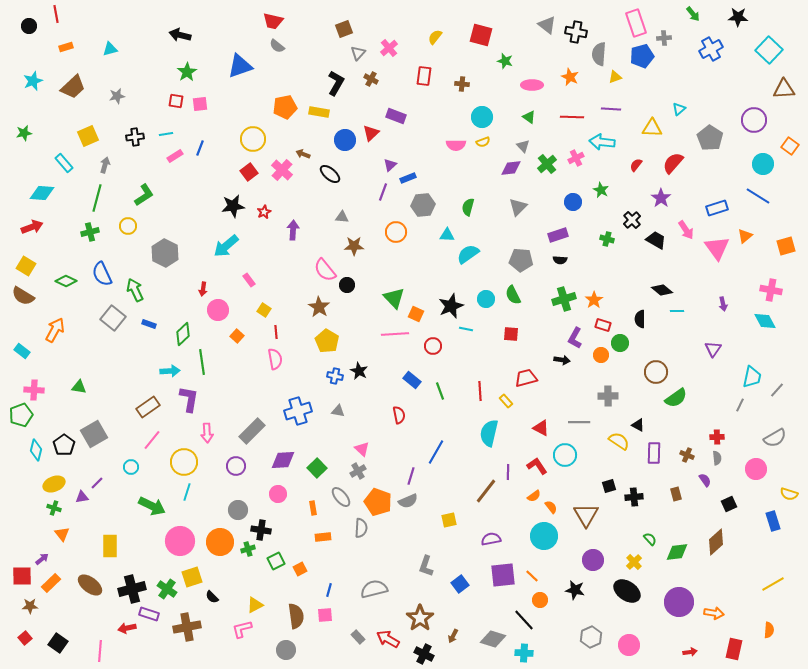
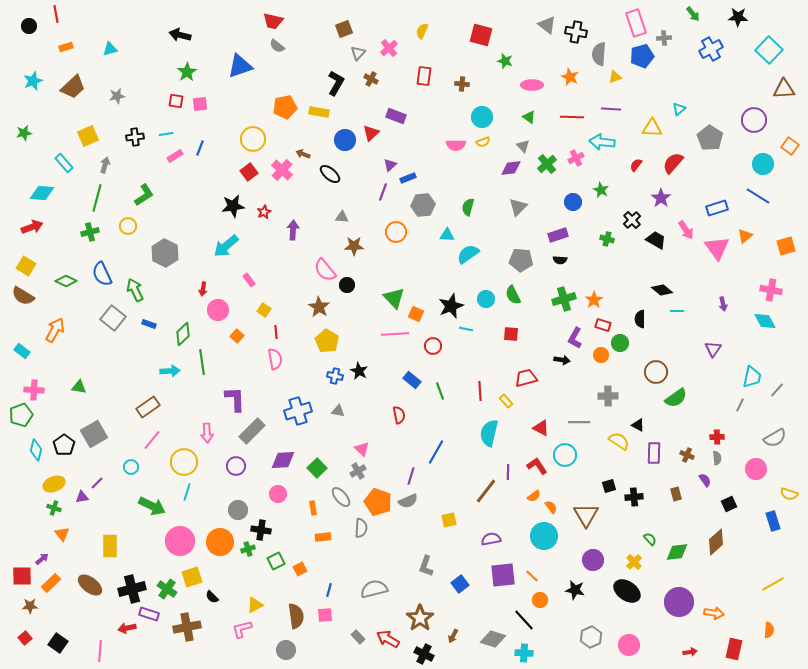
yellow semicircle at (435, 37): moved 13 px left, 6 px up; rotated 14 degrees counterclockwise
purple L-shape at (189, 399): moved 46 px right; rotated 12 degrees counterclockwise
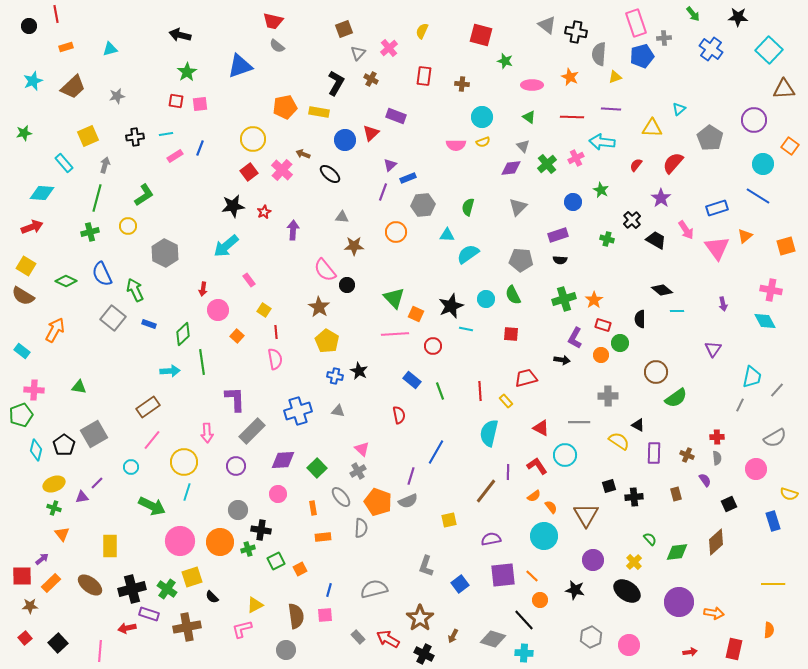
blue cross at (711, 49): rotated 25 degrees counterclockwise
yellow line at (773, 584): rotated 30 degrees clockwise
black square at (58, 643): rotated 12 degrees clockwise
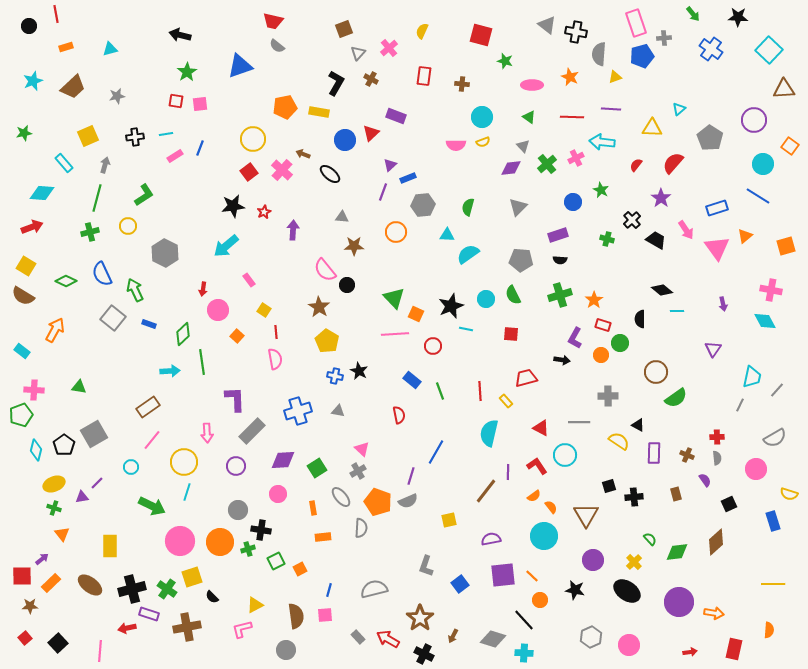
green cross at (564, 299): moved 4 px left, 4 px up
green square at (317, 468): rotated 12 degrees clockwise
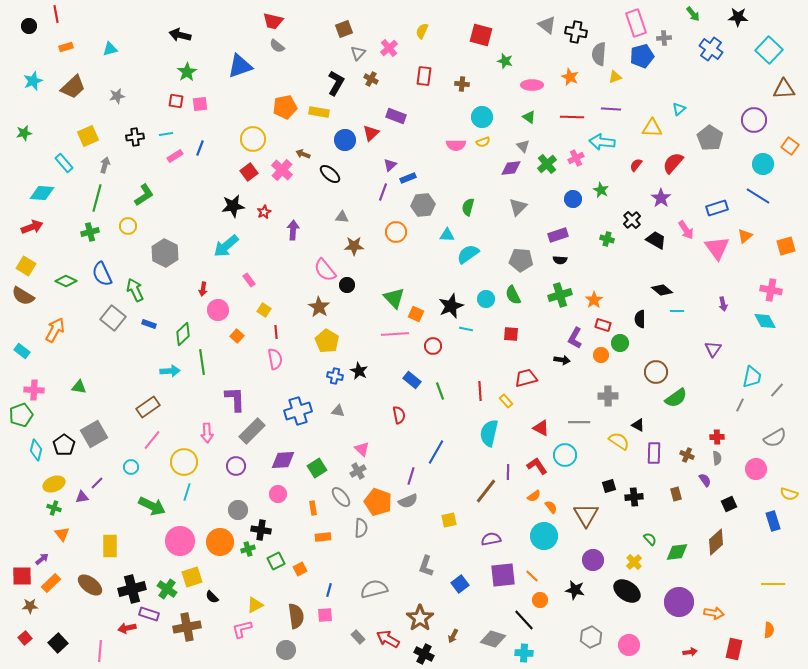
blue circle at (573, 202): moved 3 px up
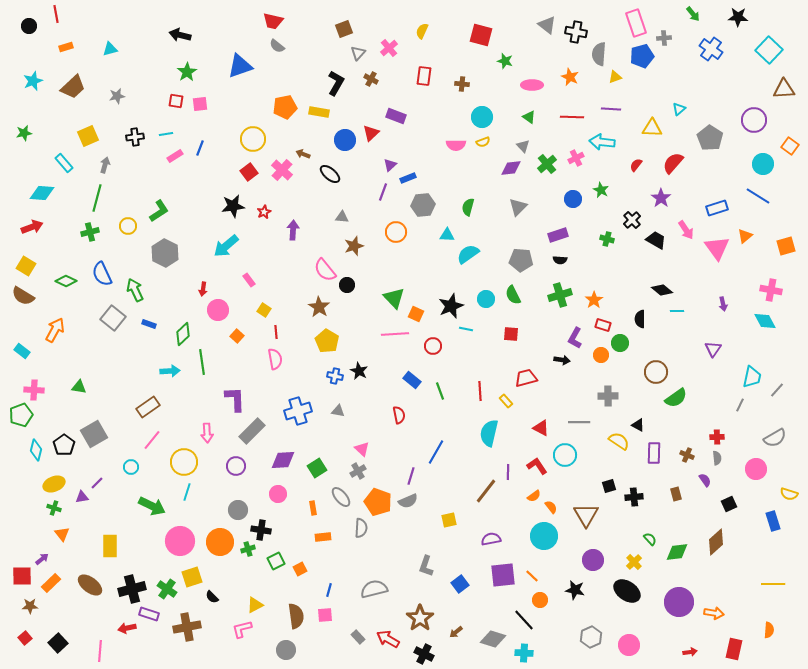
green L-shape at (144, 195): moved 15 px right, 16 px down
brown star at (354, 246): rotated 18 degrees counterclockwise
brown arrow at (453, 636): moved 3 px right, 4 px up; rotated 24 degrees clockwise
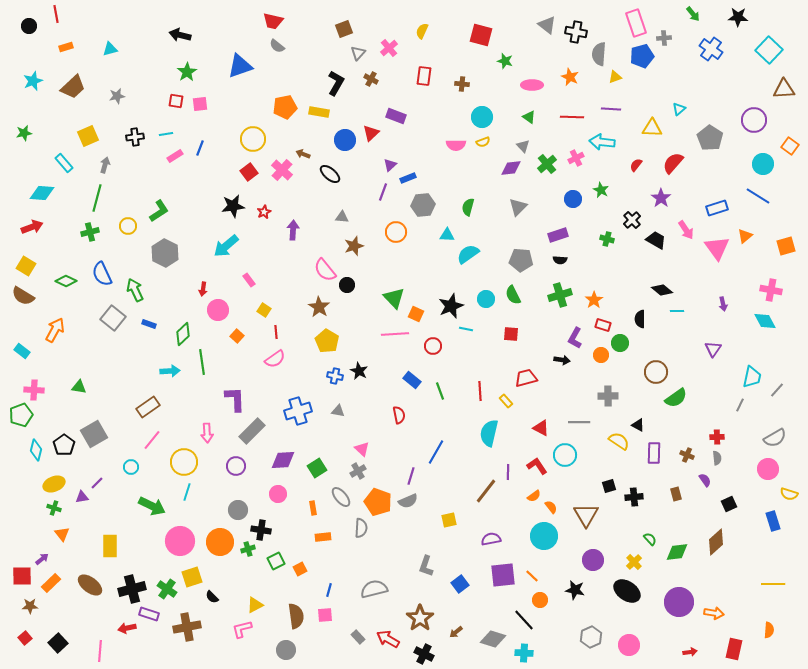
pink semicircle at (275, 359): rotated 65 degrees clockwise
pink circle at (756, 469): moved 12 px right
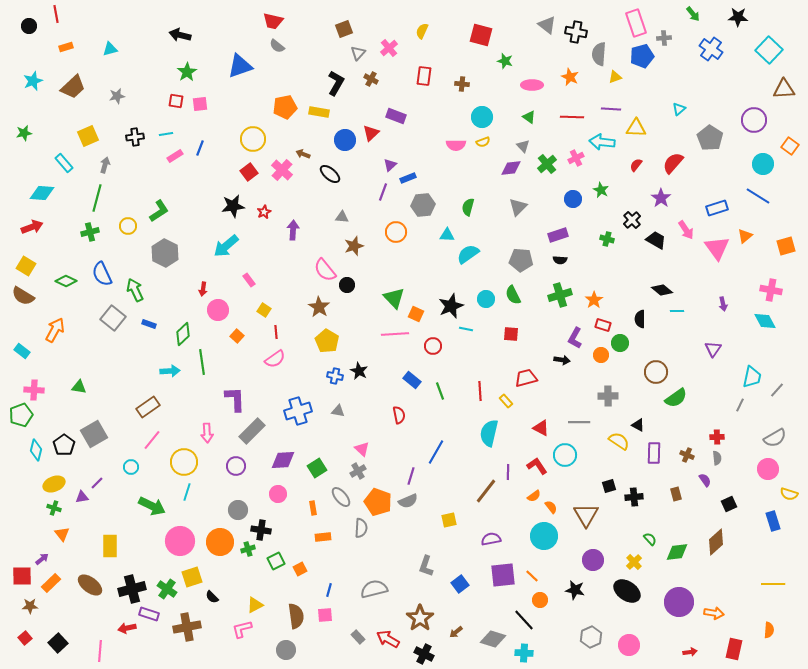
yellow triangle at (652, 128): moved 16 px left
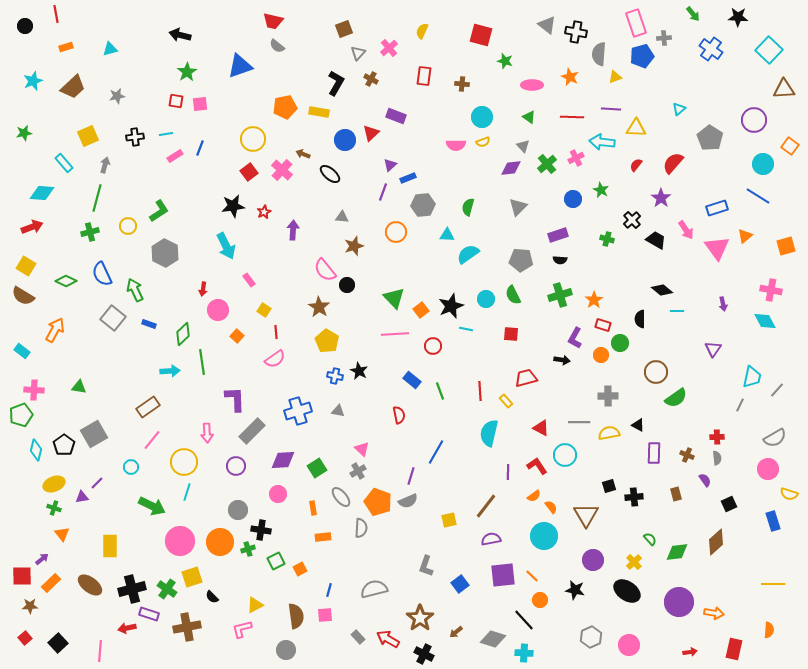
black circle at (29, 26): moved 4 px left
cyan arrow at (226, 246): rotated 76 degrees counterclockwise
orange square at (416, 314): moved 5 px right, 4 px up; rotated 28 degrees clockwise
yellow semicircle at (619, 441): moved 10 px left, 8 px up; rotated 45 degrees counterclockwise
brown line at (486, 491): moved 15 px down
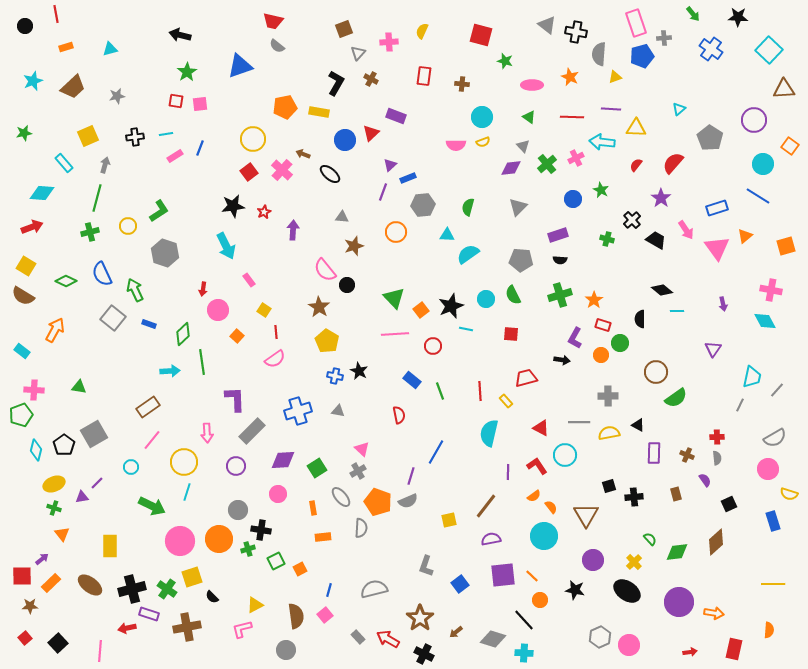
pink cross at (389, 48): moved 6 px up; rotated 36 degrees clockwise
gray hexagon at (165, 253): rotated 8 degrees counterclockwise
orange circle at (220, 542): moved 1 px left, 3 px up
pink square at (325, 615): rotated 35 degrees counterclockwise
gray hexagon at (591, 637): moved 9 px right
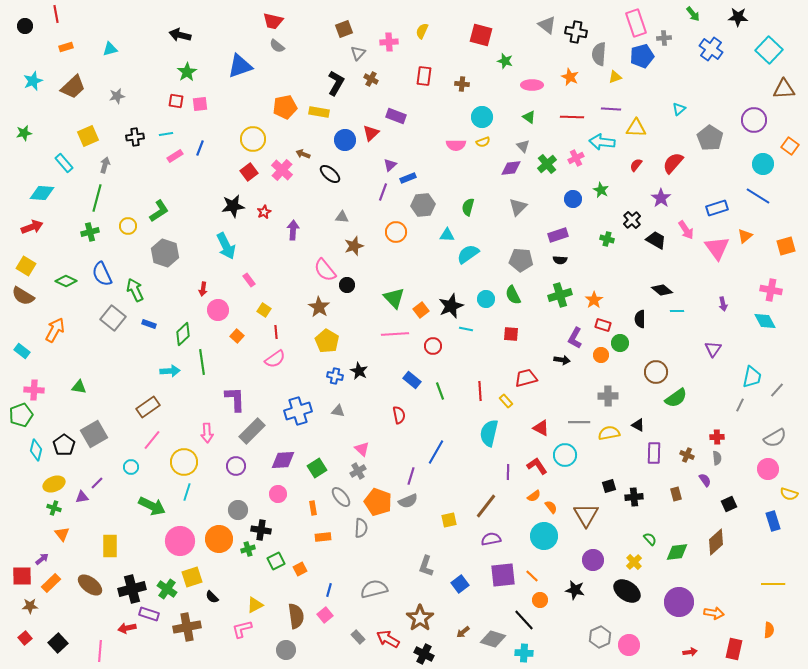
brown arrow at (456, 632): moved 7 px right
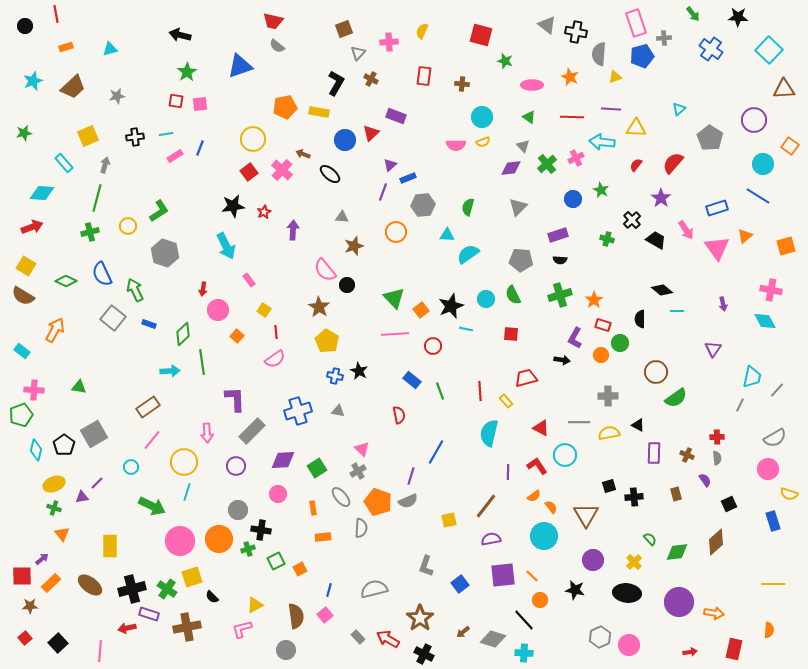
black ellipse at (627, 591): moved 2 px down; rotated 28 degrees counterclockwise
